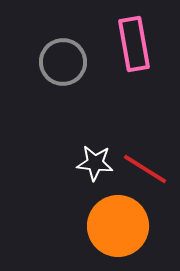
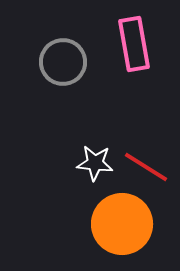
red line: moved 1 px right, 2 px up
orange circle: moved 4 px right, 2 px up
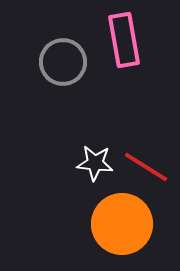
pink rectangle: moved 10 px left, 4 px up
